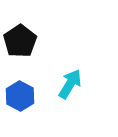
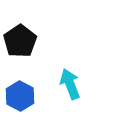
cyan arrow: rotated 52 degrees counterclockwise
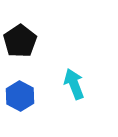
cyan arrow: moved 4 px right
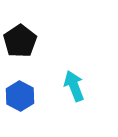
cyan arrow: moved 2 px down
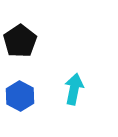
cyan arrow: moved 3 px down; rotated 32 degrees clockwise
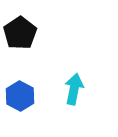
black pentagon: moved 8 px up
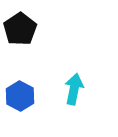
black pentagon: moved 4 px up
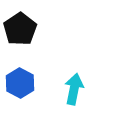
blue hexagon: moved 13 px up
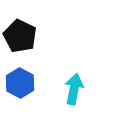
black pentagon: moved 7 px down; rotated 12 degrees counterclockwise
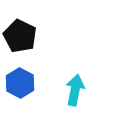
cyan arrow: moved 1 px right, 1 px down
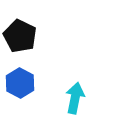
cyan arrow: moved 8 px down
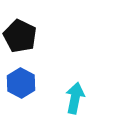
blue hexagon: moved 1 px right
